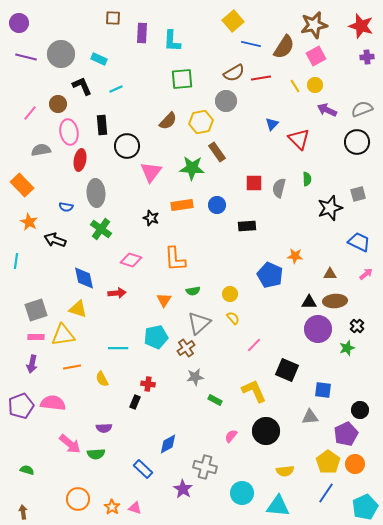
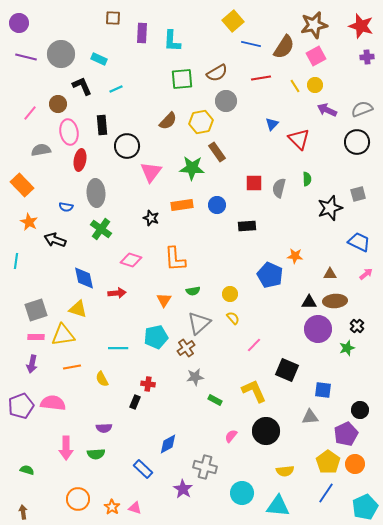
brown semicircle at (234, 73): moved 17 px left
pink arrow at (70, 444): moved 4 px left, 4 px down; rotated 50 degrees clockwise
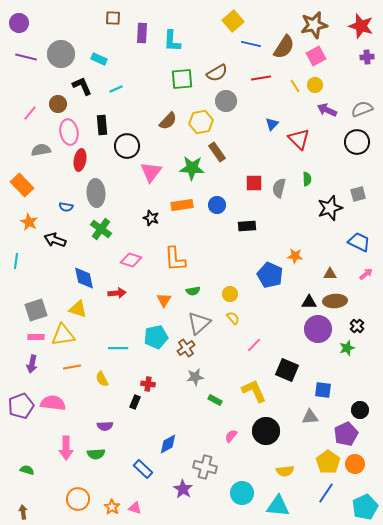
purple semicircle at (104, 428): moved 1 px right, 2 px up
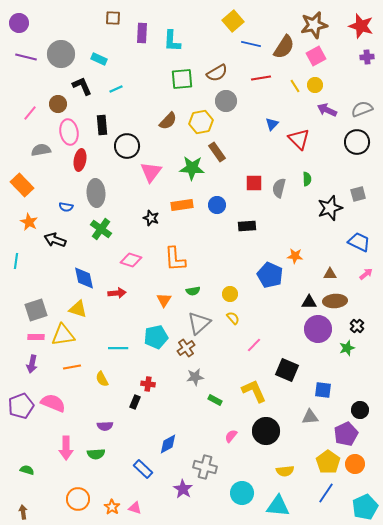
pink semicircle at (53, 403): rotated 15 degrees clockwise
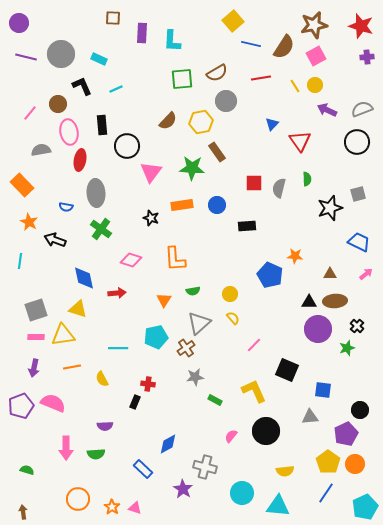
red triangle at (299, 139): moved 1 px right, 2 px down; rotated 10 degrees clockwise
cyan line at (16, 261): moved 4 px right
purple arrow at (32, 364): moved 2 px right, 4 px down
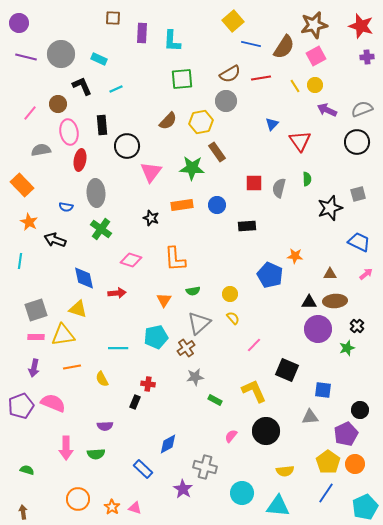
brown semicircle at (217, 73): moved 13 px right, 1 px down
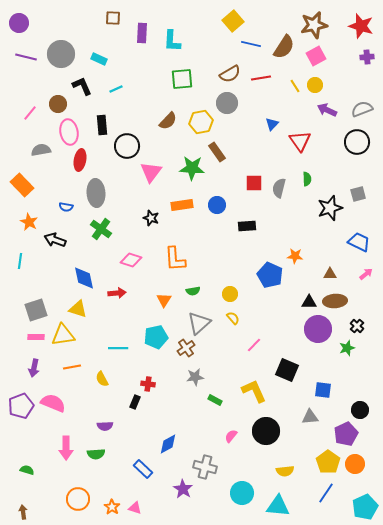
gray circle at (226, 101): moved 1 px right, 2 px down
